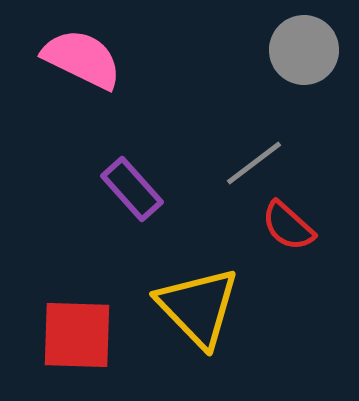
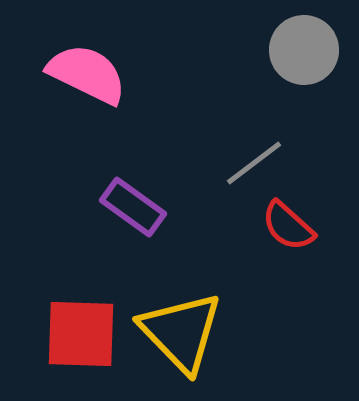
pink semicircle: moved 5 px right, 15 px down
purple rectangle: moved 1 px right, 18 px down; rotated 12 degrees counterclockwise
yellow triangle: moved 17 px left, 25 px down
red square: moved 4 px right, 1 px up
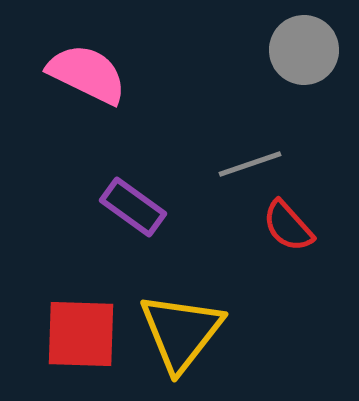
gray line: moved 4 px left, 1 px down; rotated 18 degrees clockwise
red semicircle: rotated 6 degrees clockwise
yellow triangle: rotated 22 degrees clockwise
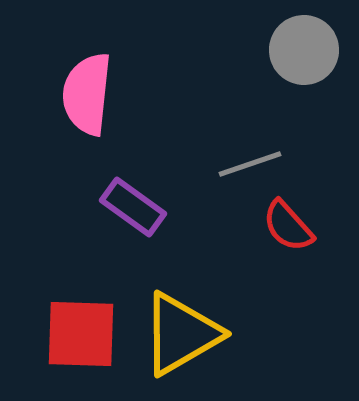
pink semicircle: moved 20 px down; rotated 110 degrees counterclockwise
yellow triangle: moved 2 px down; rotated 22 degrees clockwise
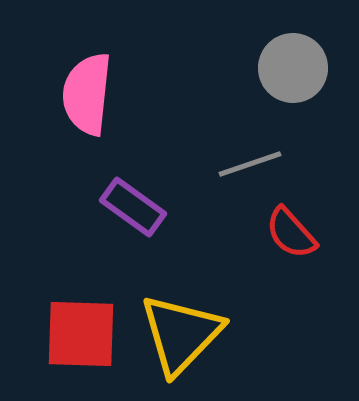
gray circle: moved 11 px left, 18 px down
red semicircle: moved 3 px right, 7 px down
yellow triangle: rotated 16 degrees counterclockwise
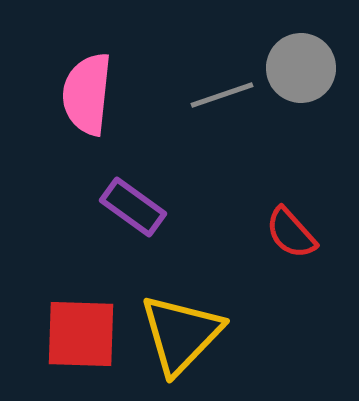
gray circle: moved 8 px right
gray line: moved 28 px left, 69 px up
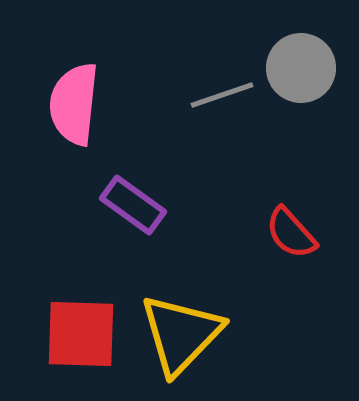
pink semicircle: moved 13 px left, 10 px down
purple rectangle: moved 2 px up
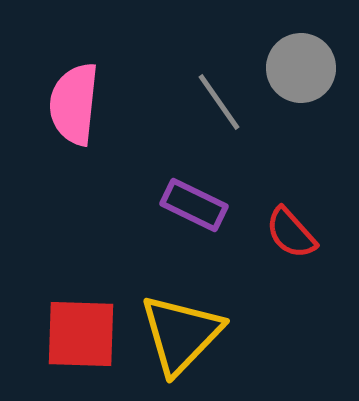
gray line: moved 3 px left, 7 px down; rotated 74 degrees clockwise
purple rectangle: moved 61 px right; rotated 10 degrees counterclockwise
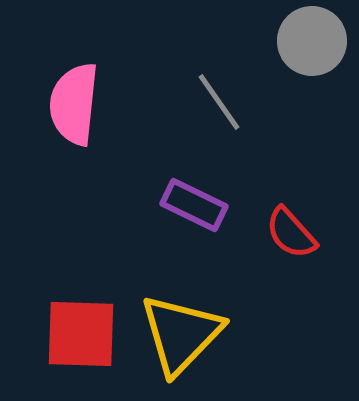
gray circle: moved 11 px right, 27 px up
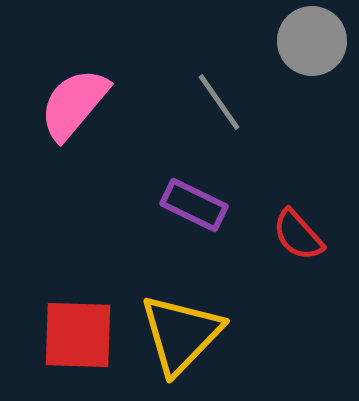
pink semicircle: rotated 34 degrees clockwise
red semicircle: moved 7 px right, 2 px down
red square: moved 3 px left, 1 px down
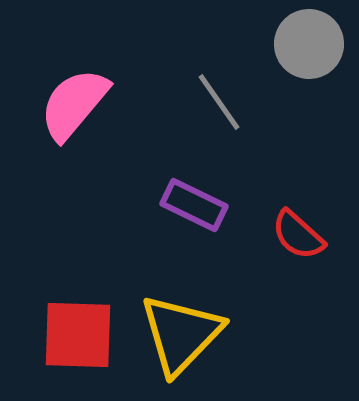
gray circle: moved 3 px left, 3 px down
red semicircle: rotated 6 degrees counterclockwise
